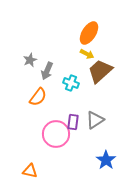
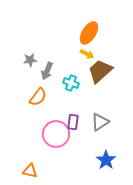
gray star: rotated 16 degrees clockwise
gray triangle: moved 5 px right, 2 px down
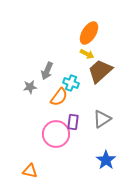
gray star: moved 27 px down
orange semicircle: moved 21 px right
gray triangle: moved 2 px right, 3 px up
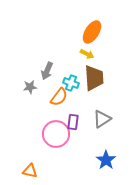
orange ellipse: moved 3 px right, 1 px up
brown trapezoid: moved 6 px left, 7 px down; rotated 128 degrees clockwise
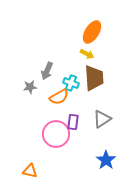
orange semicircle: rotated 24 degrees clockwise
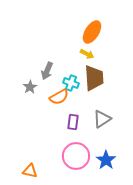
gray star: rotated 24 degrees counterclockwise
pink circle: moved 20 px right, 22 px down
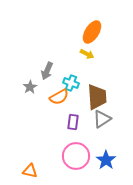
brown trapezoid: moved 3 px right, 19 px down
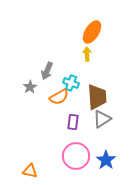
yellow arrow: rotated 120 degrees counterclockwise
